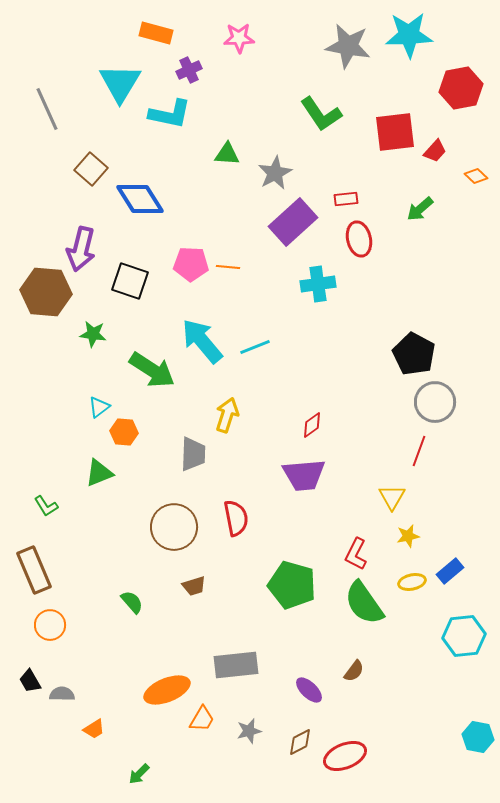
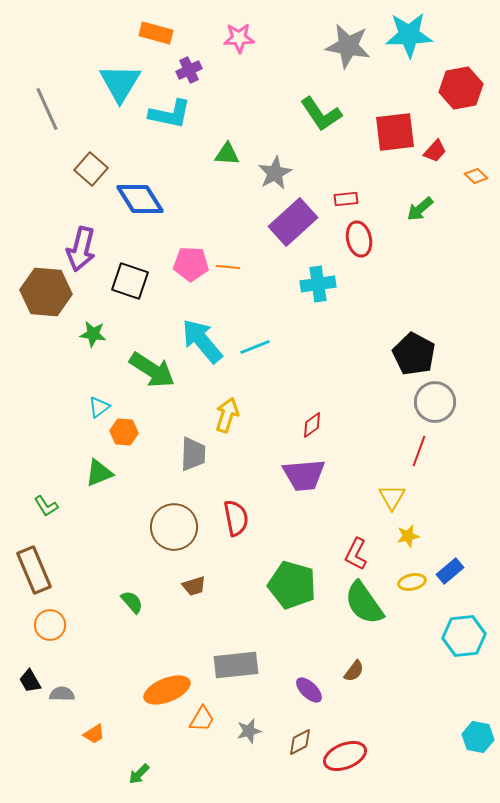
orange trapezoid at (94, 729): moved 5 px down
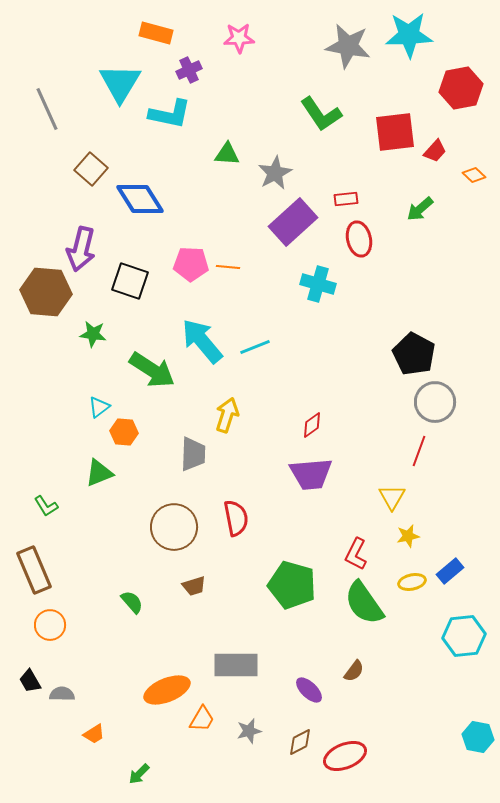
orange diamond at (476, 176): moved 2 px left, 1 px up
cyan cross at (318, 284): rotated 24 degrees clockwise
purple trapezoid at (304, 475): moved 7 px right, 1 px up
gray rectangle at (236, 665): rotated 6 degrees clockwise
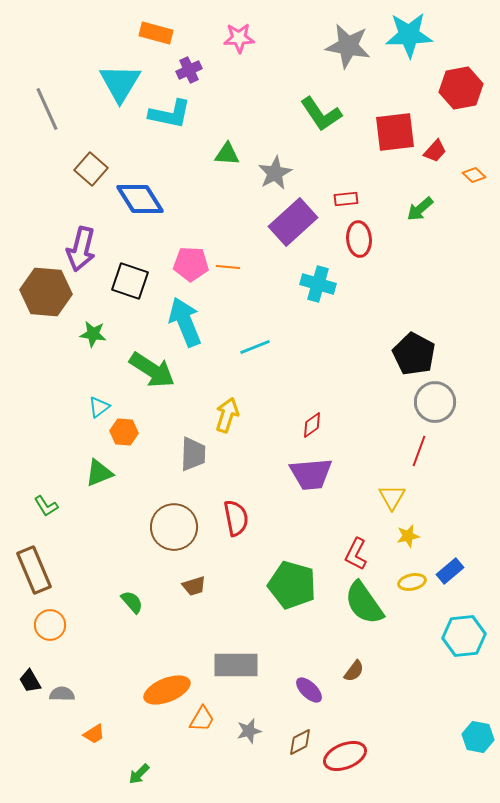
red ellipse at (359, 239): rotated 8 degrees clockwise
cyan arrow at (202, 341): moved 17 px left, 19 px up; rotated 18 degrees clockwise
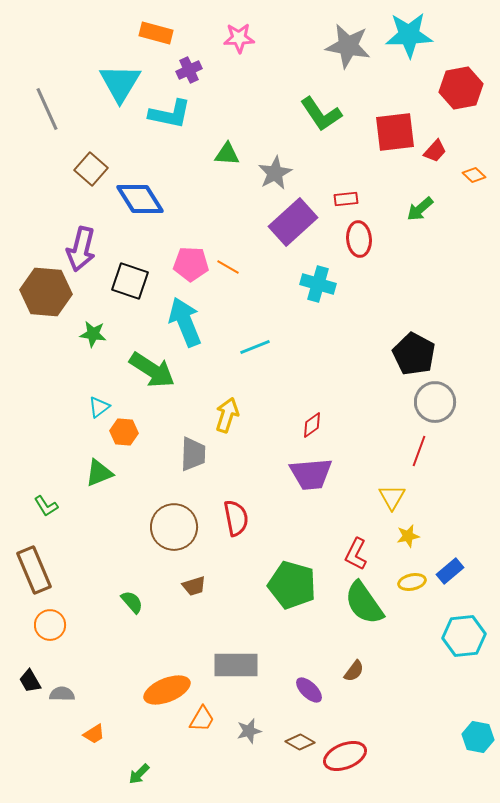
orange line at (228, 267): rotated 25 degrees clockwise
brown diamond at (300, 742): rotated 56 degrees clockwise
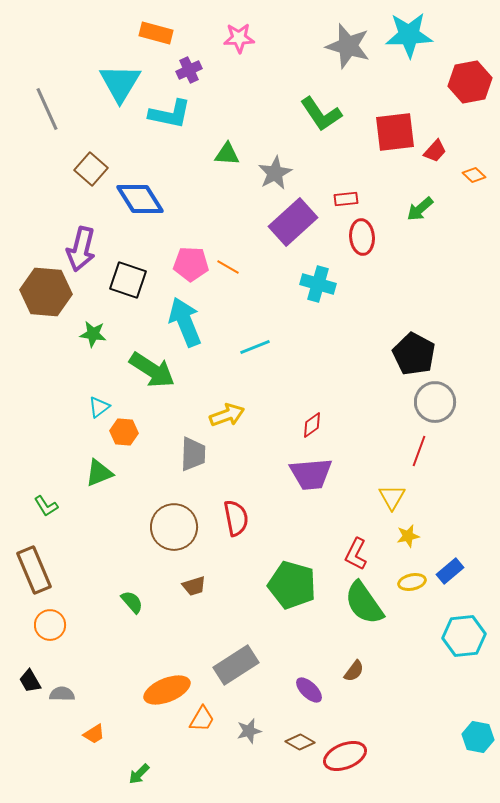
gray star at (348, 46): rotated 6 degrees clockwise
red hexagon at (461, 88): moved 9 px right, 6 px up
red ellipse at (359, 239): moved 3 px right, 2 px up
black square at (130, 281): moved 2 px left, 1 px up
yellow arrow at (227, 415): rotated 52 degrees clockwise
gray rectangle at (236, 665): rotated 33 degrees counterclockwise
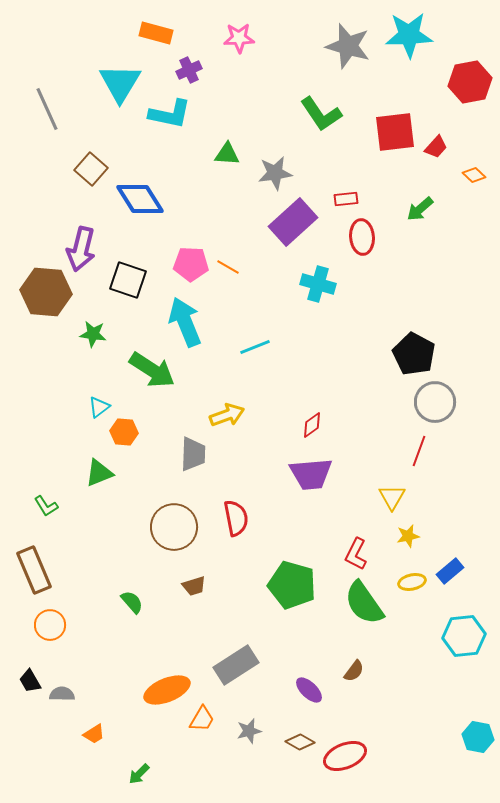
red trapezoid at (435, 151): moved 1 px right, 4 px up
gray star at (275, 173): rotated 20 degrees clockwise
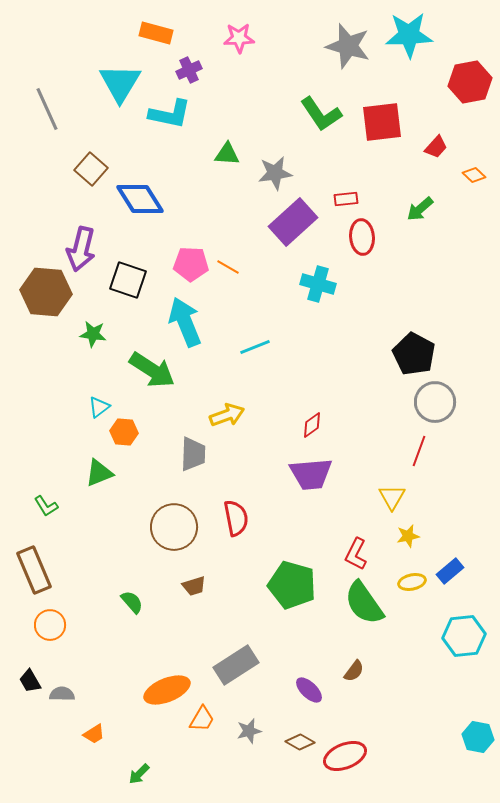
red square at (395, 132): moved 13 px left, 10 px up
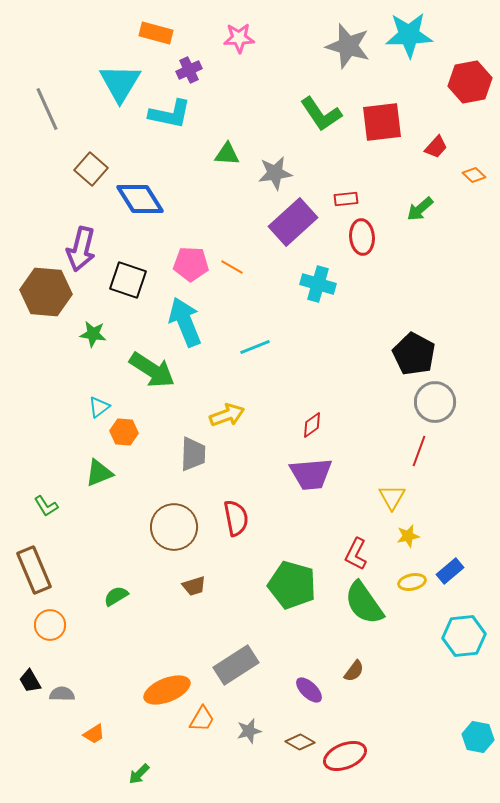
orange line at (228, 267): moved 4 px right
green semicircle at (132, 602): moved 16 px left, 6 px up; rotated 80 degrees counterclockwise
